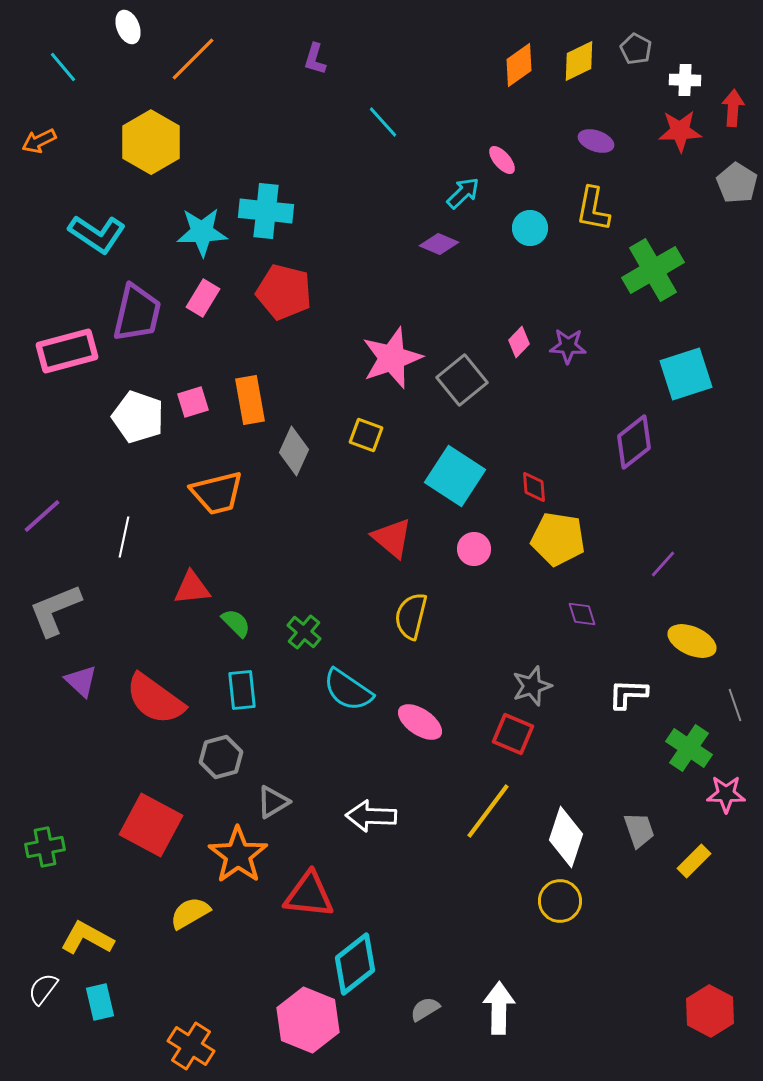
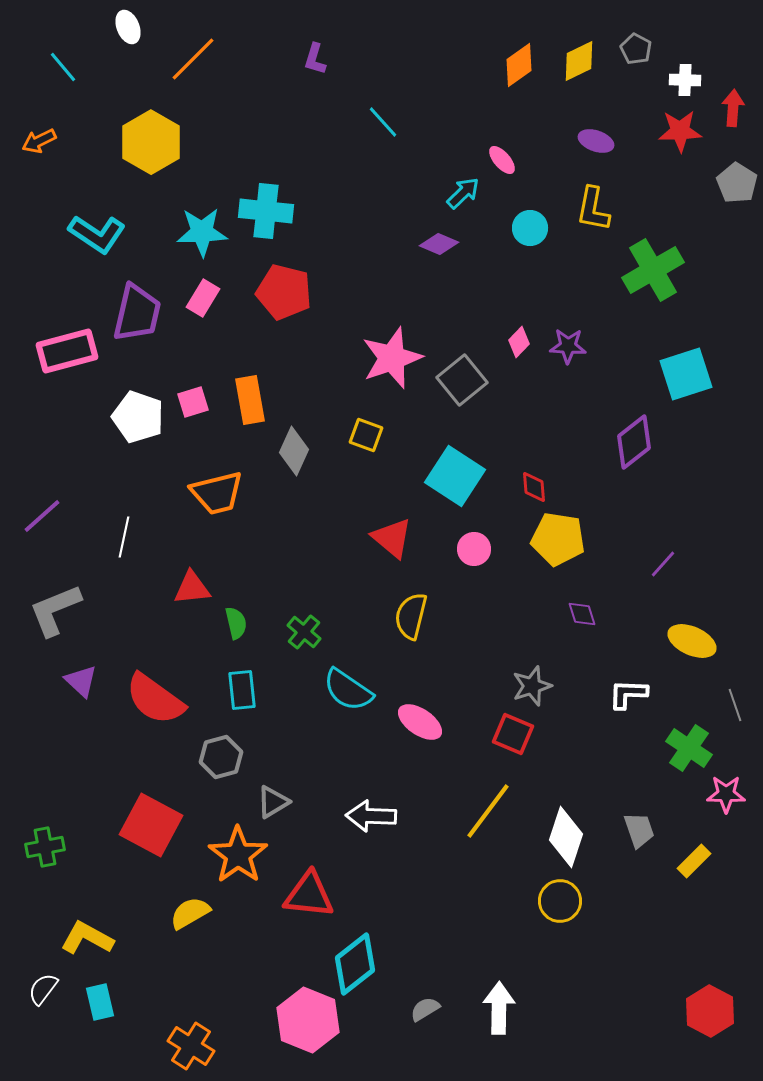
green semicircle at (236, 623): rotated 32 degrees clockwise
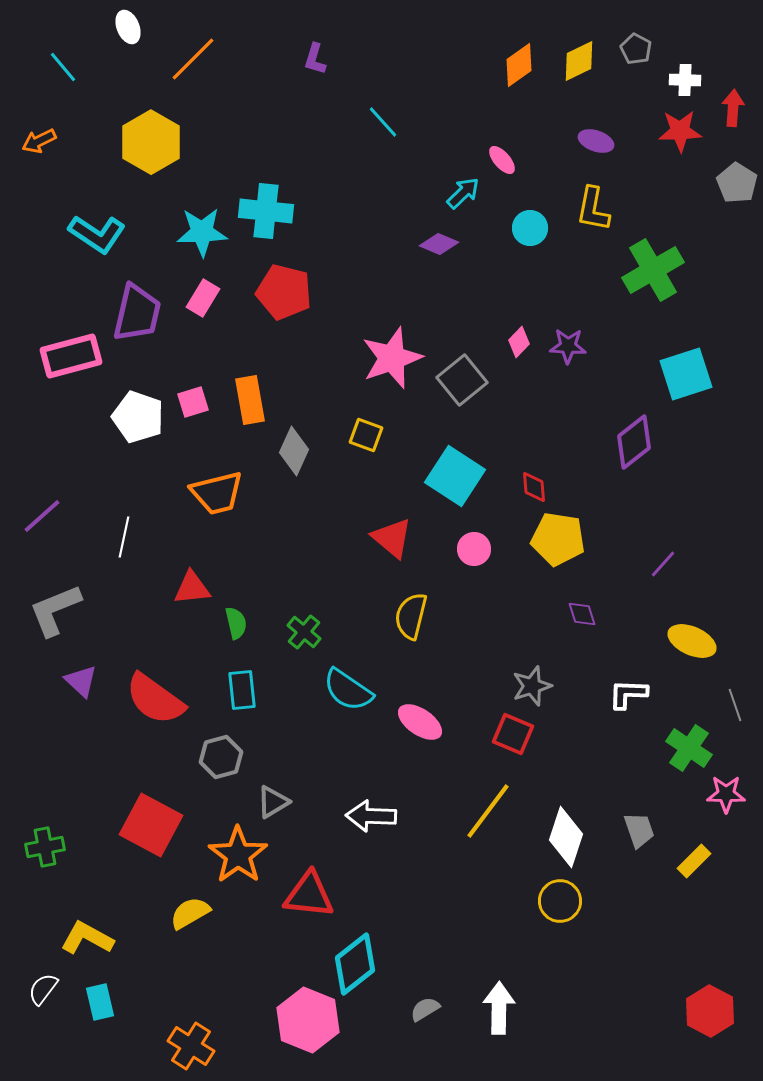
pink rectangle at (67, 351): moved 4 px right, 5 px down
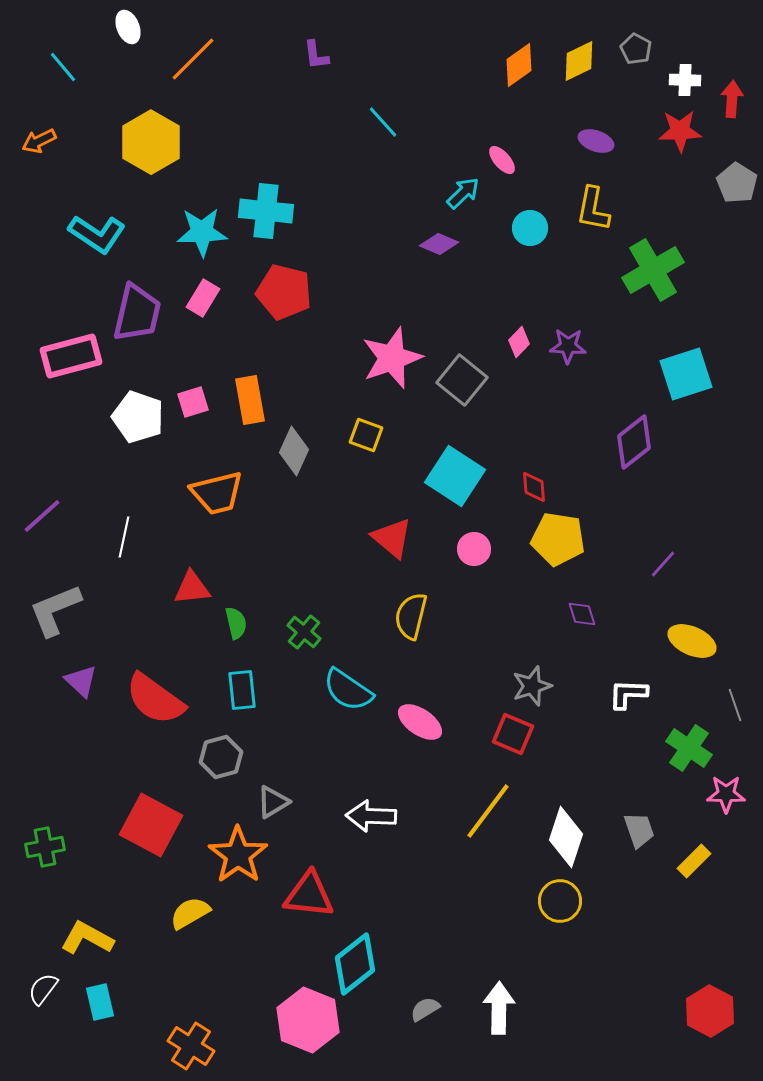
purple L-shape at (315, 59): moved 1 px right, 4 px up; rotated 24 degrees counterclockwise
red arrow at (733, 108): moved 1 px left, 9 px up
gray square at (462, 380): rotated 12 degrees counterclockwise
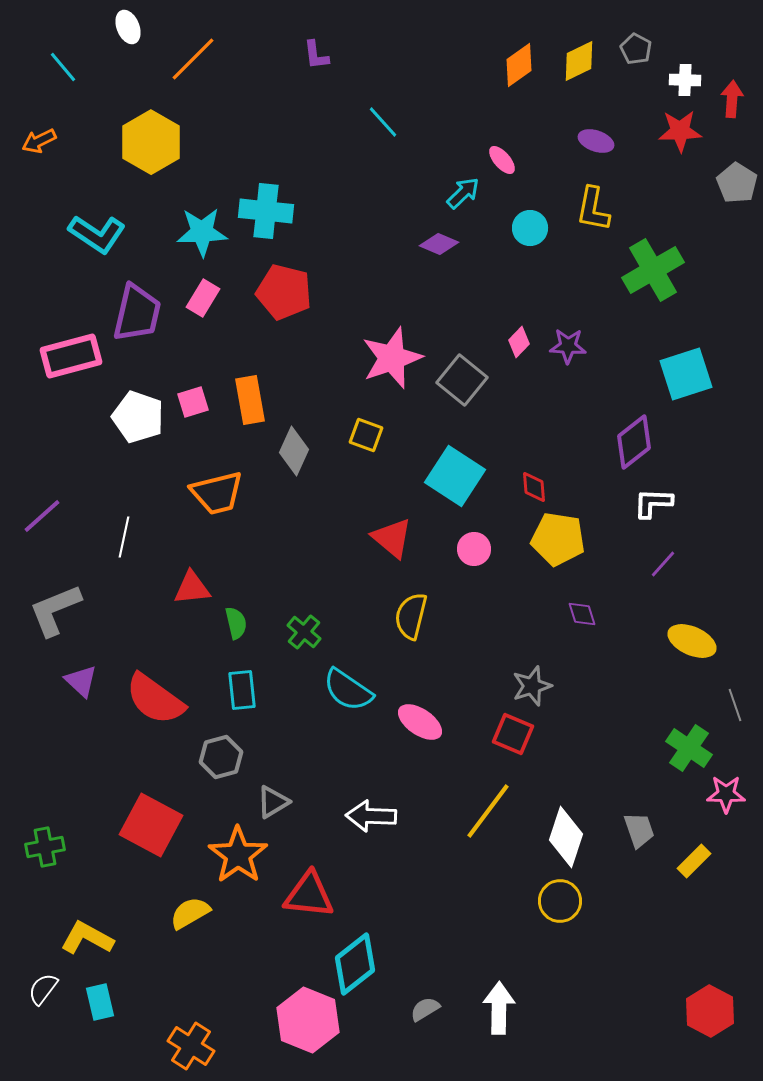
white L-shape at (628, 694): moved 25 px right, 191 px up
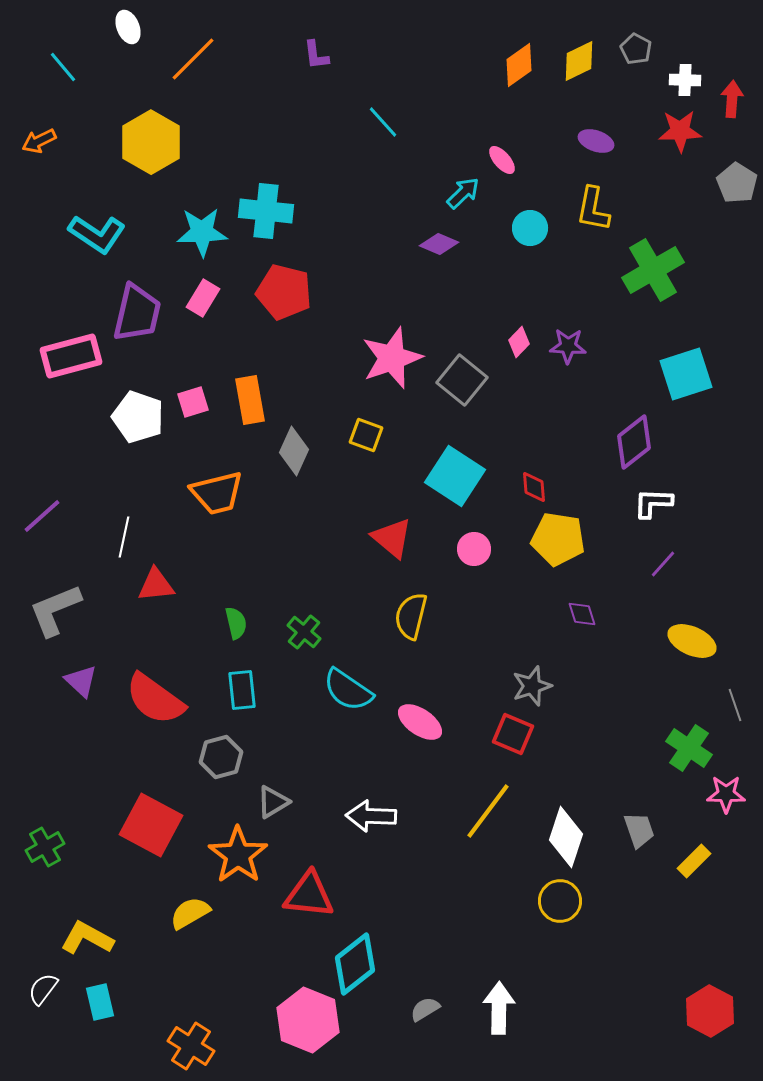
red triangle at (192, 588): moved 36 px left, 3 px up
green cross at (45, 847): rotated 18 degrees counterclockwise
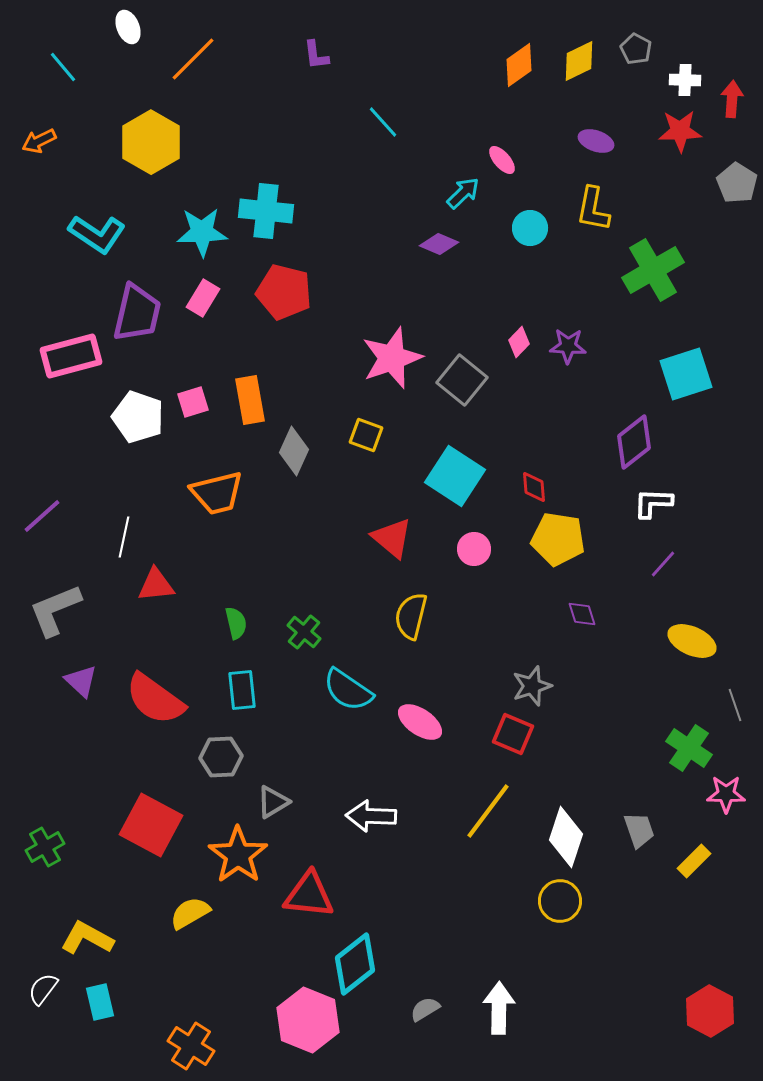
gray hexagon at (221, 757): rotated 12 degrees clockwise
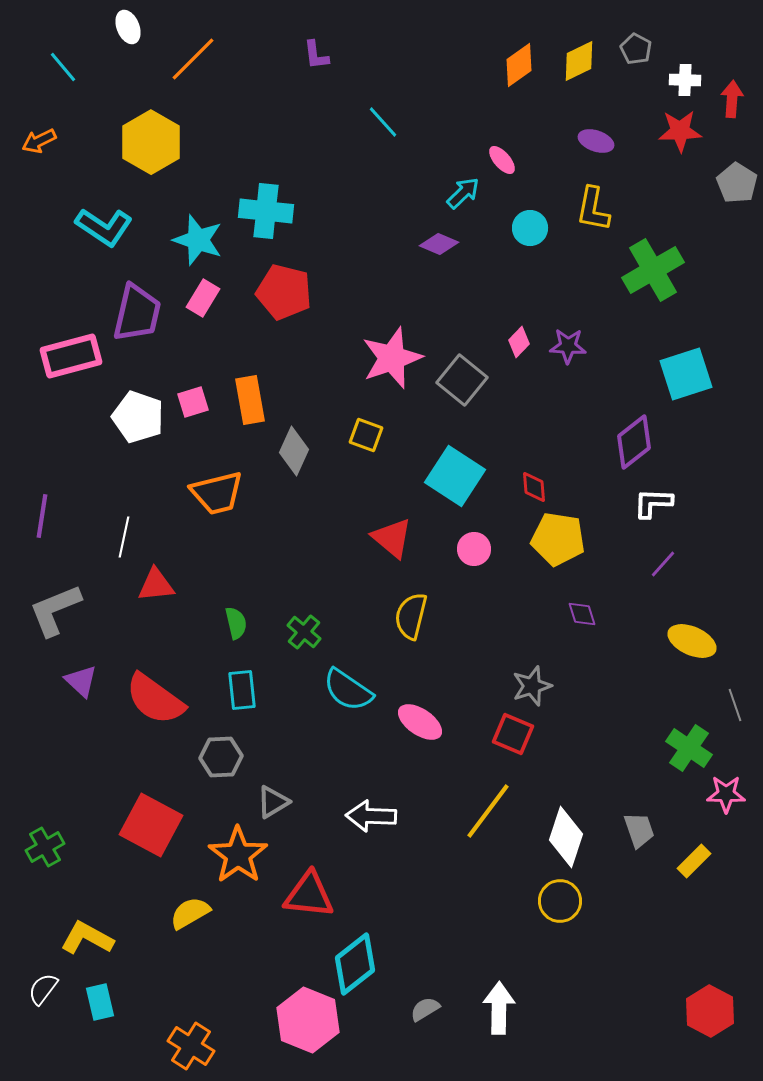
cyan star at (202, 232): moved 4 px left, 8 px down; rotated 21 degrees clockwise
cyan L-shape at (97, 234): moved 7 px right, 7 px up
purple line at (42, 516): rotated 39 degrees counterclockwise
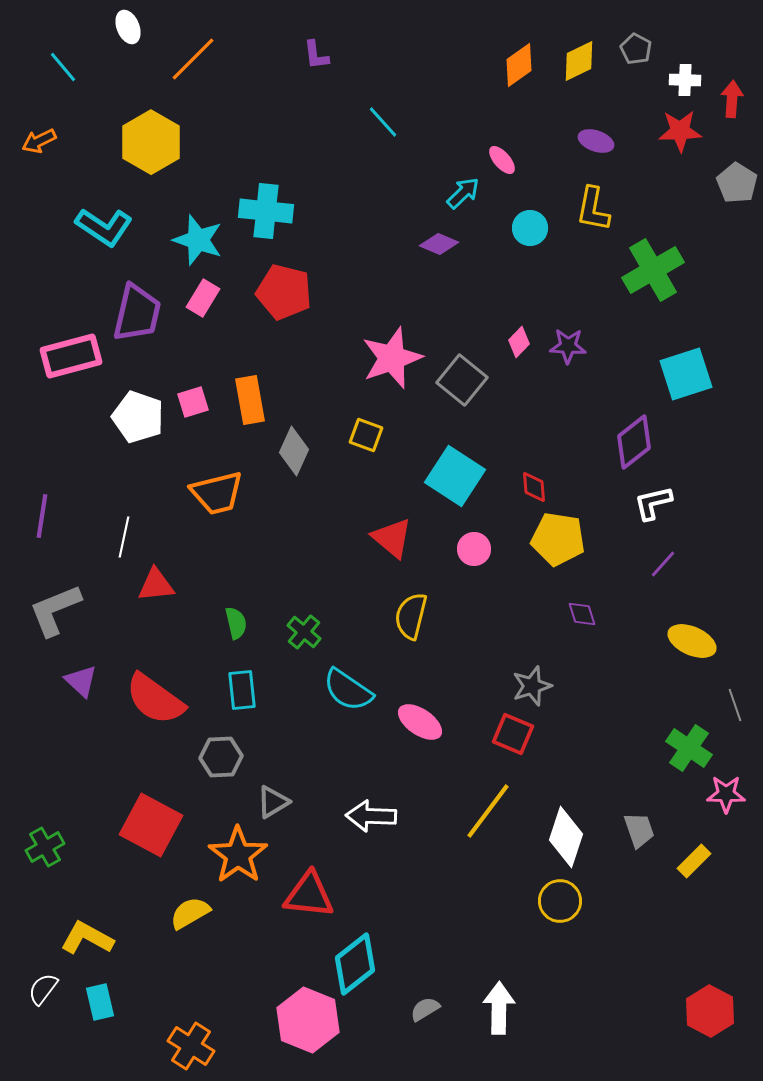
white L-shape at (653, 503): rotated 15 degrees counterclockwise
